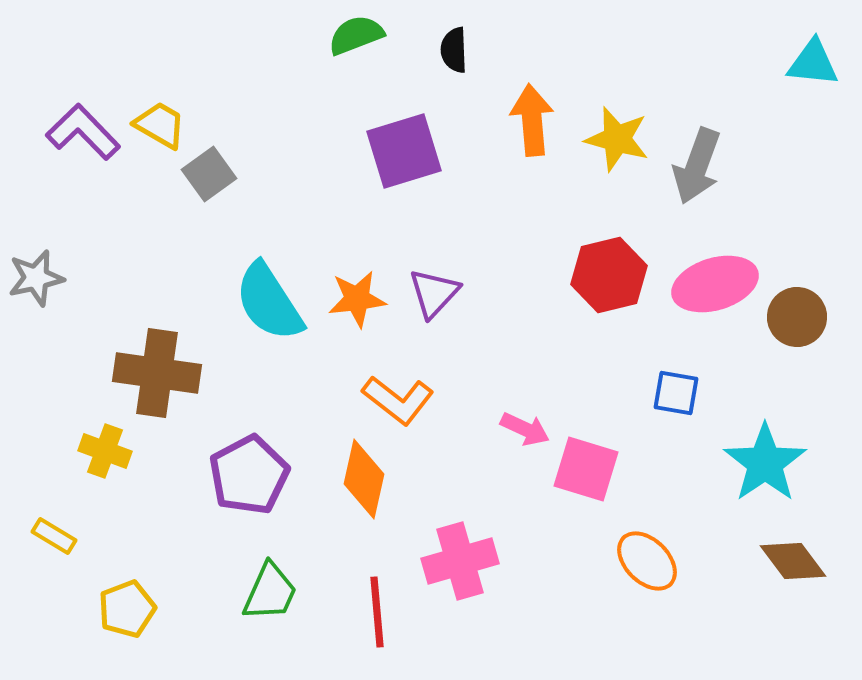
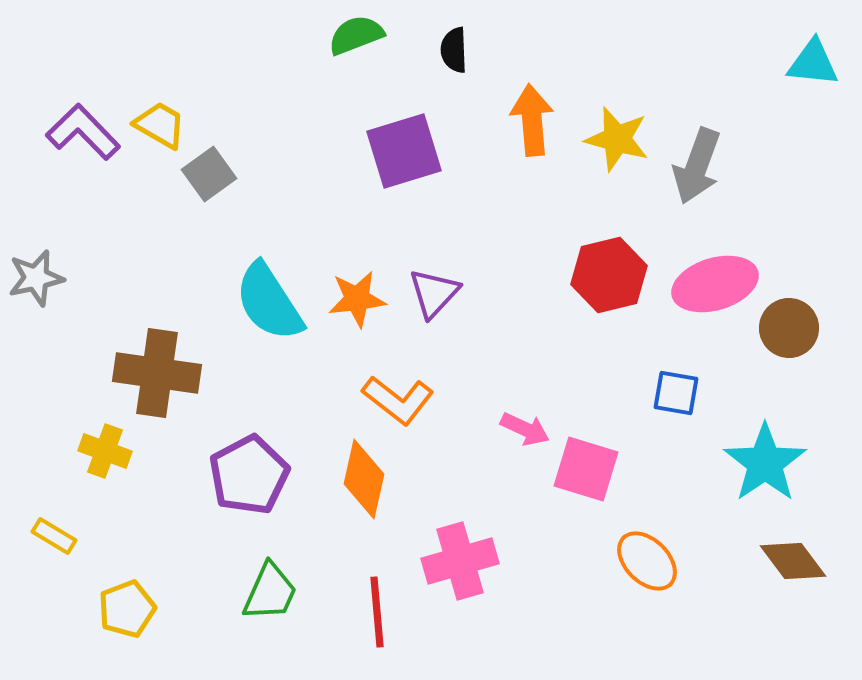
brown circle: moved 8 px left, 11 px down
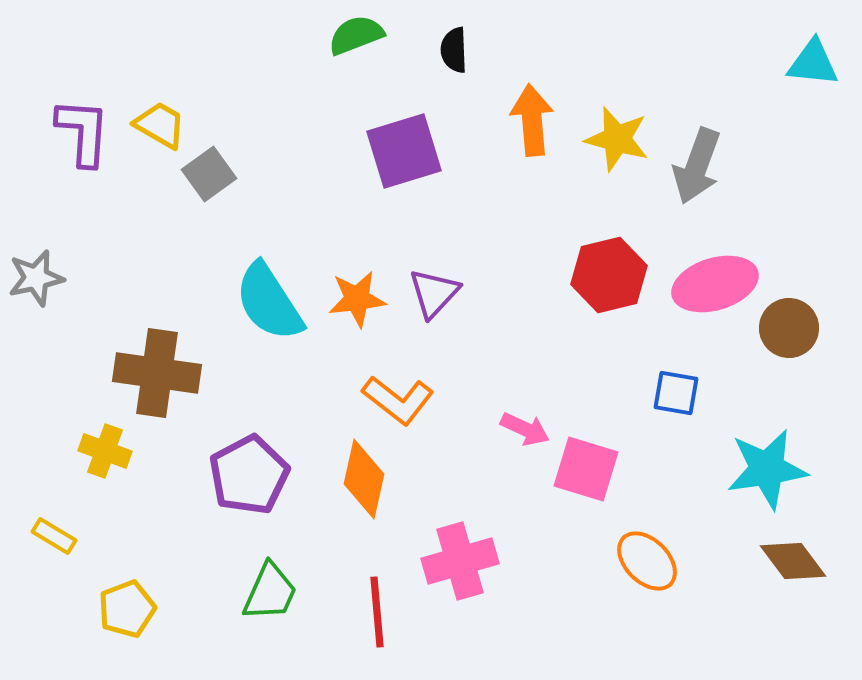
purple L-shape: rotated 48 degrees clockwise
cyan star: moved 2 px right, 6 px down; rotated 26 degrees clockwise
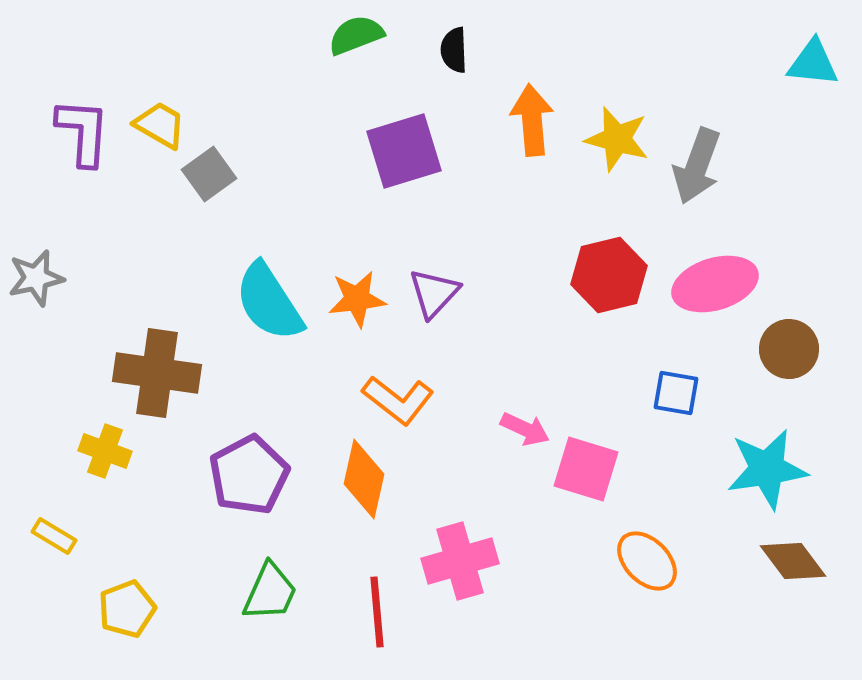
brown circle: moved 21 px down
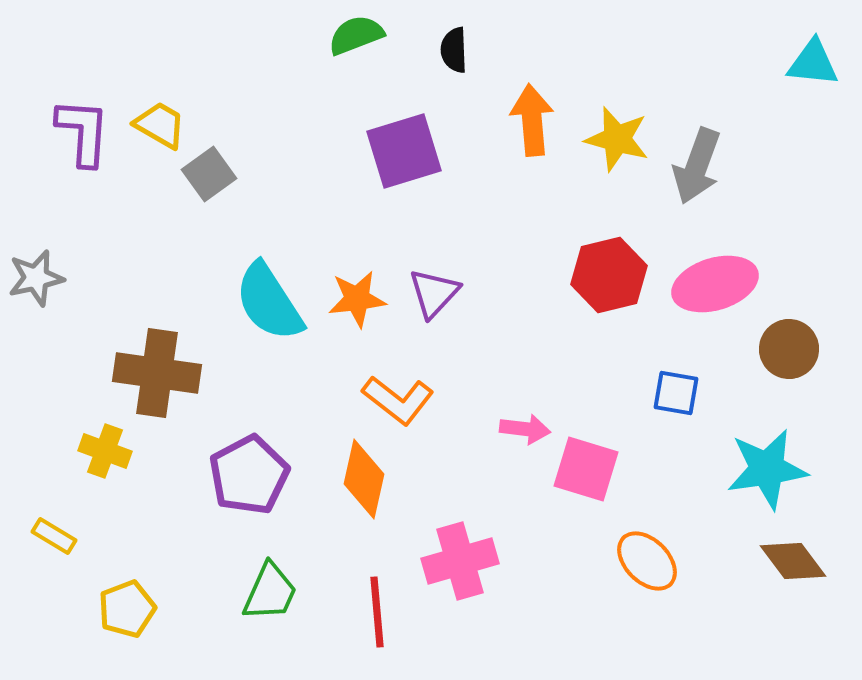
pink arrow: rotated 18 degrees counterclockwise
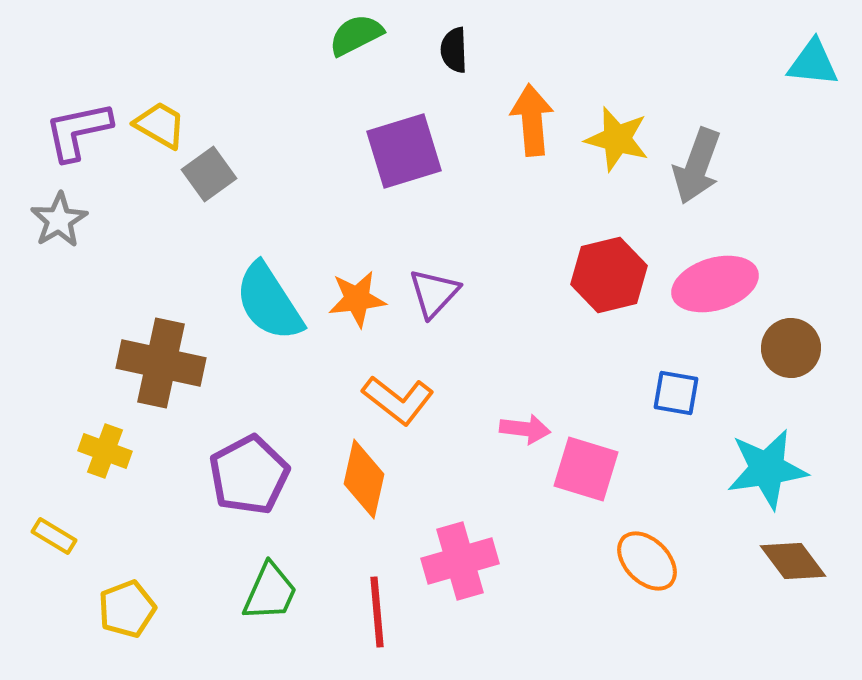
green semicircle: rotated 6 degrees counterclockwise
purple L-shape: moved 5 px left, 1 px up; rotated 106 degrees counterclockwise
gray star: moved 23 px right, 58 px up; rotated 18 degrees counterclockwise
brown circle: moved 2 px right, 1 px up
brown cross: moved 4 px right, 10 px up; rotated 4 degrees clockwise
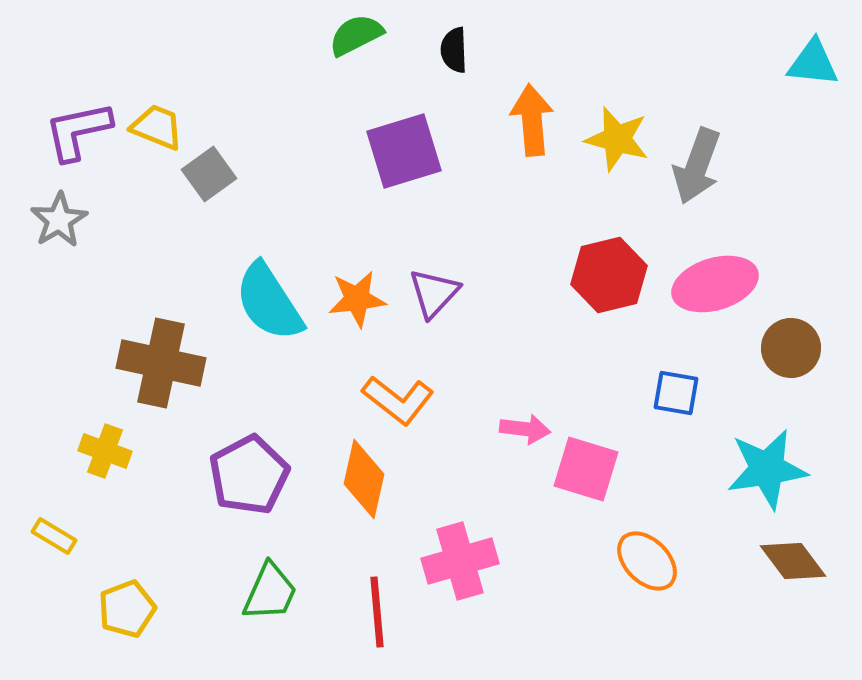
yellow trapezoid: moved 3 px left, 2 px down; rotated 8 degrees counterclockwise
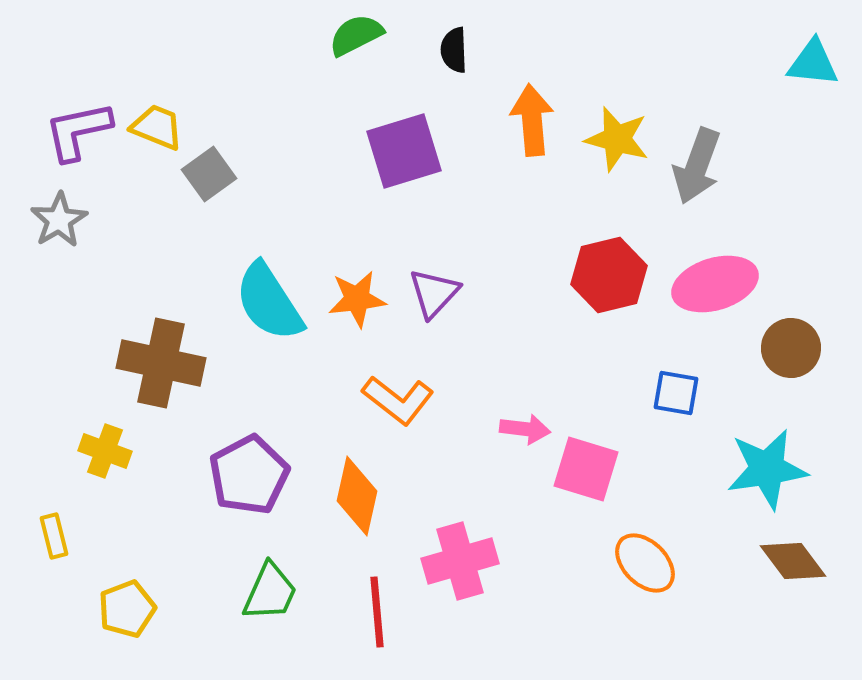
orange diamond: moved 7 px left, 17 px down
yellow rectangle: rotated 45 degrees clockwise
orange ellipse: moved 2 px left, 2 px down
